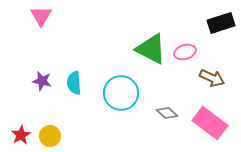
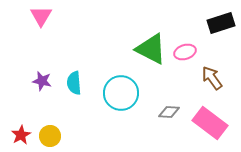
brown arrow: rotated 150 degrees counterclockwise
gray diamond: moved 2 px right, 1 px up; rotated 40 degrees counterclockwise
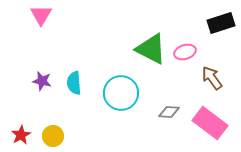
pink triangle: moved 1 px up
yellow circle: moved 3 px right
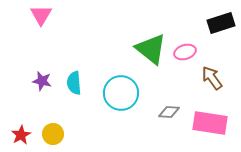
green triangle: rotated 12 degrees clockwise
pink rectangle: rotated 28 degrees counterclockwise
yellow circle: moved 2 px up
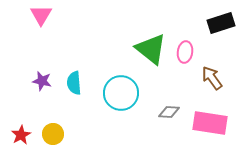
pink ellipse: rotated 65 degrees counterclockwise
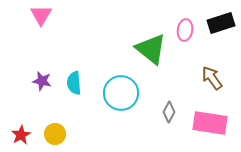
pink ellipse: moved 22 px up
gray diamond: rotated 65 degrees counterclockwise
yellow circle: moved 2 px right
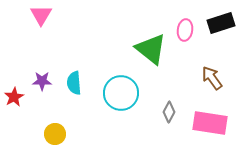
purple star: rotated 12 degrees counterclockwise
red star: moved 7 px left, 38 px up
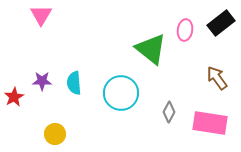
black rectangle: rotated 20 degrees counterclockwise
brown arrow: moved 5 px right
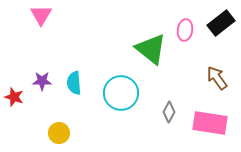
red star: rotated 24 degrees counterclockwise
yellow circle: moved 4 px right, 1 px up
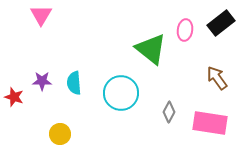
yellow circle: moved 1 px right, 1 px down
